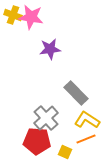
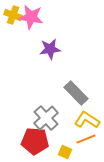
red pentagon: moved 2 px left
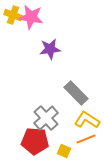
yellow square: moved 1 px left, 1 px up
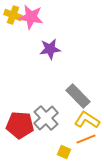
gray rectangle: moved 2 px right, 3 px down
red pentagon: moved 15 px left, 16 px up
yellow square: moved 1 px down
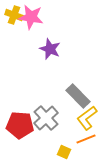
yellow cross: moved 1 px right
purple star: rotated 30 degrees clockwise
yellow L-shape: moved 2 px up; rotated 70 degrees counterclockwise
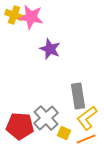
gray rectangle: rotated 35 degrees clockwise
red pentagon: moved 1 px down
yellow square: moved 19 px up
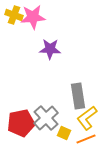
pink star: moved 2 px right; rotated 15 degrees counterclockwise
purple star: rotated 20 degrees counterclockwise
red pentagon: moved 1 px right, 3 px up; rotated 16 degrees counterclockwise
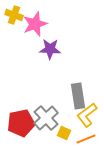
pink star: moved 2 px right, 7 px down; rotated 15 degrees counterclockwise
yellow L-shape: moved 3 px up
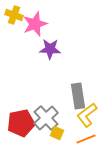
yellow square: moved 7 px left
